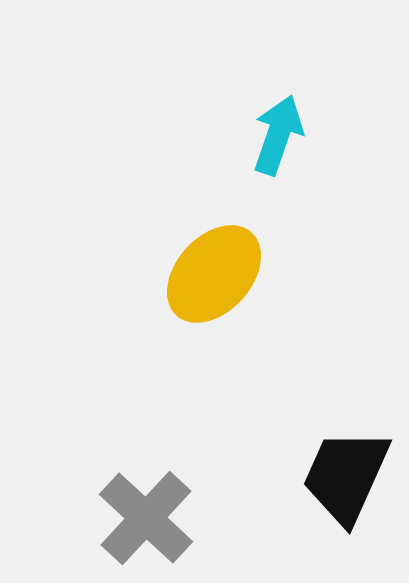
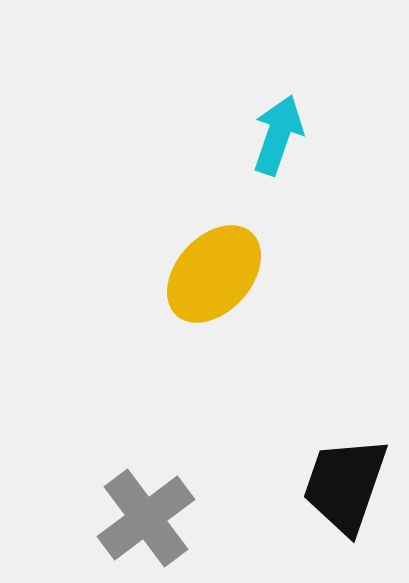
black trapezoid: moved 1 px left, 9 px down; rotated 5 degrees counterclockwise
gray cross: rotated 10 degrees clockwise
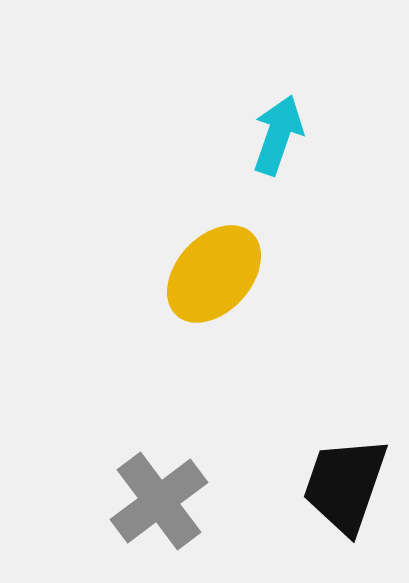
gray cross: moved 13 px right, 17 px up
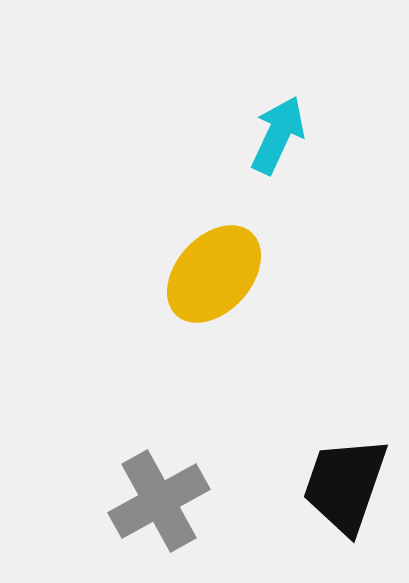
cyan arrow: rotated 6 degrees clockwise
gray cross: rotated 8 degrees clockwise
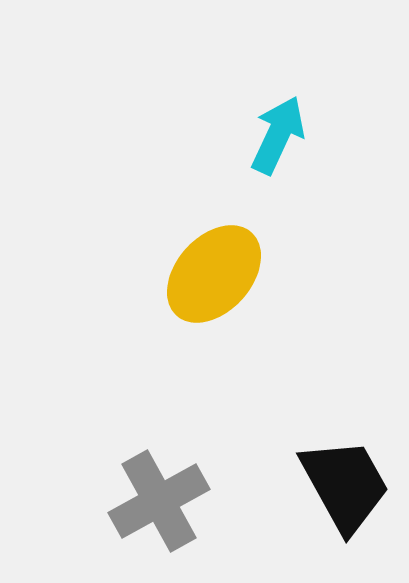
black trapezoid: rotated 132 degrees clockwise
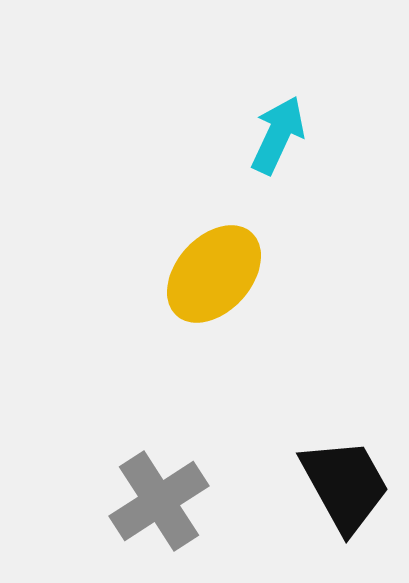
gray cross: rotated 4 degrees counterclockwise
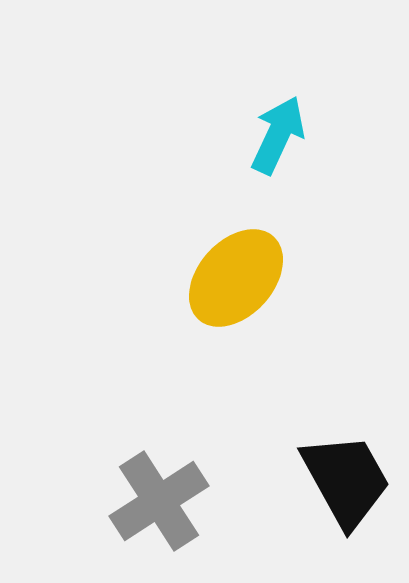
yellow ellipse: moved 22 px right, 4 px down
black trapezoid: moved 1 px right, 5 px up
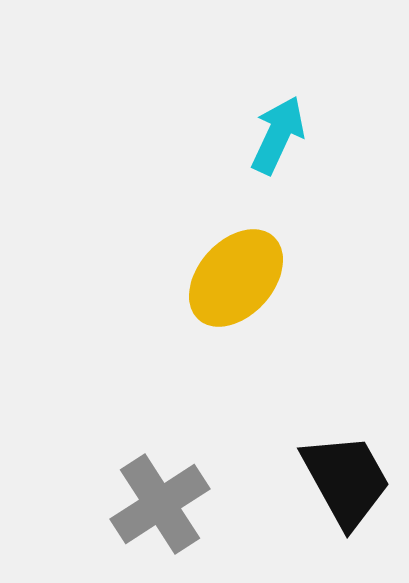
gray cross: moved 1 px right, 3 px down
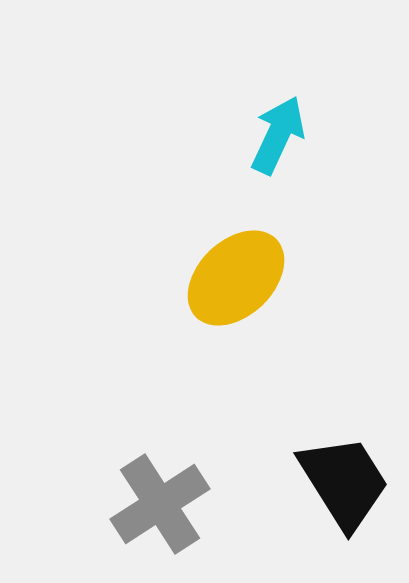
yellow ellipse: rotated 4 degrees clockwise
black trapezoid: moved 2 px left, 2 px down; rotated 3 degrees counterclockwise
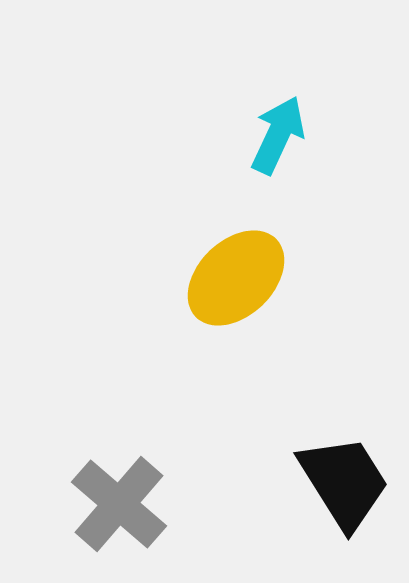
gray cross: moved 41 px left; rotated 16 degrees counterclockwise
